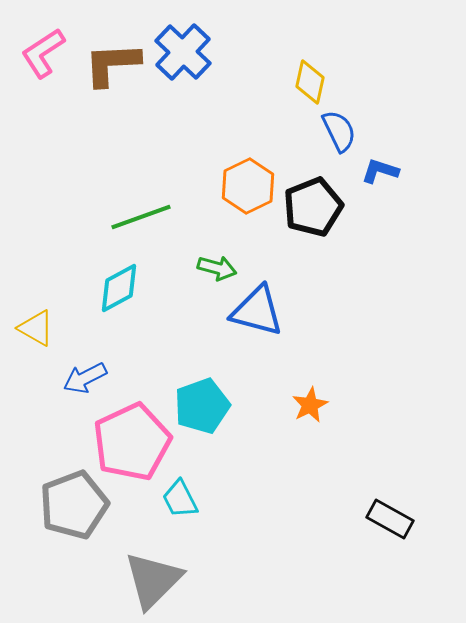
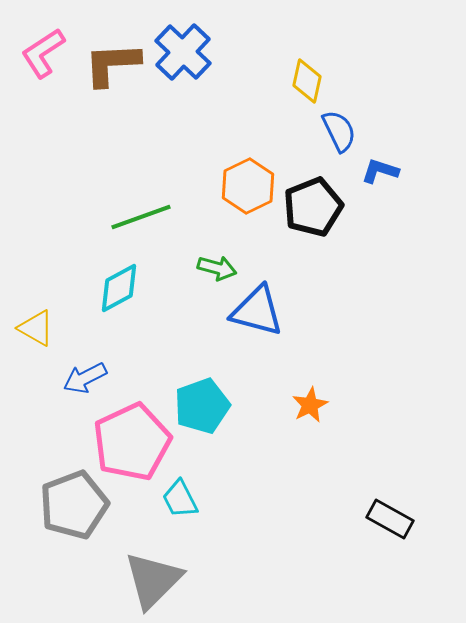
yellow diamond: moved 3 px left, 1 px up
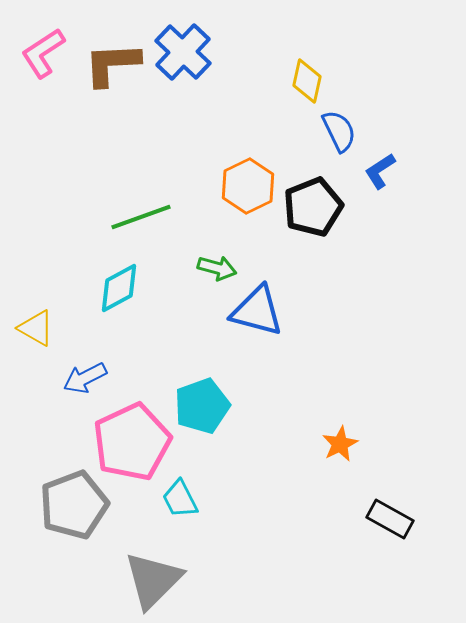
blue L-shape: rotated 51 degrees counterclockwise
orange star: moved 30 px right, 39 px down
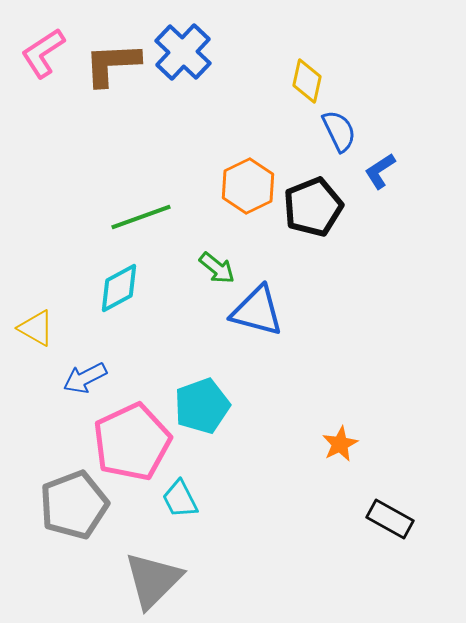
green arrow: rotated 24 degrees clockwise
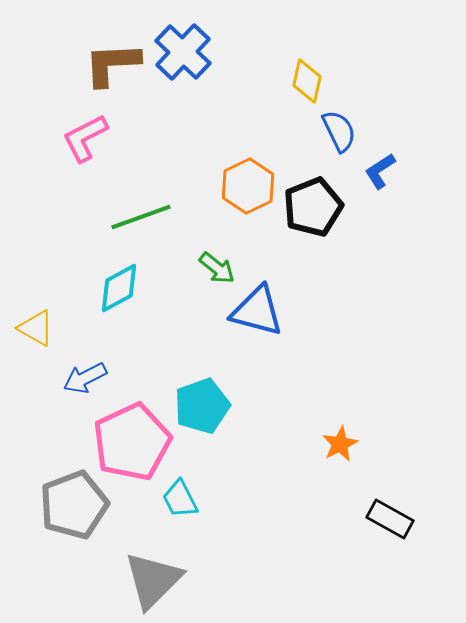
pink L-shape: moved 42 px right, 85 px down; rotated 6 degrees clockwise
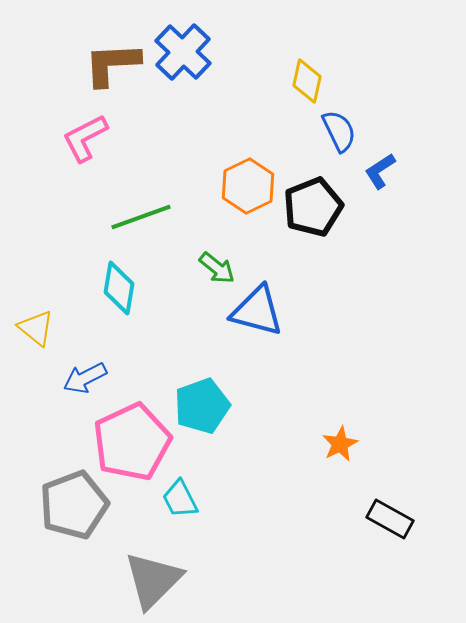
cyan diamond: rotated 52 degrees counterclockwise
yellow triangle: rotated 9 degrees clockwise
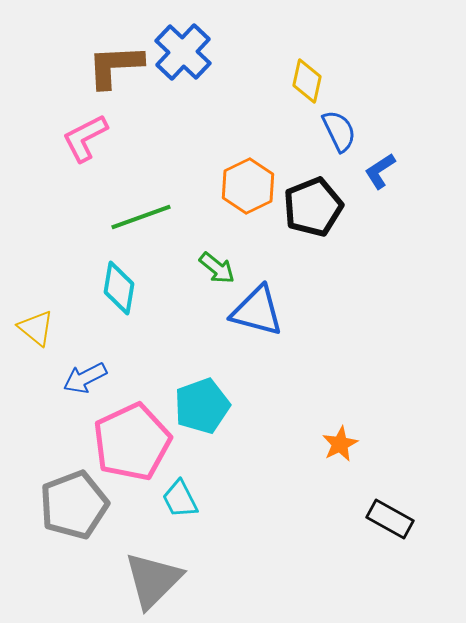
brown L-shape: moved 3 px right, 2 px down
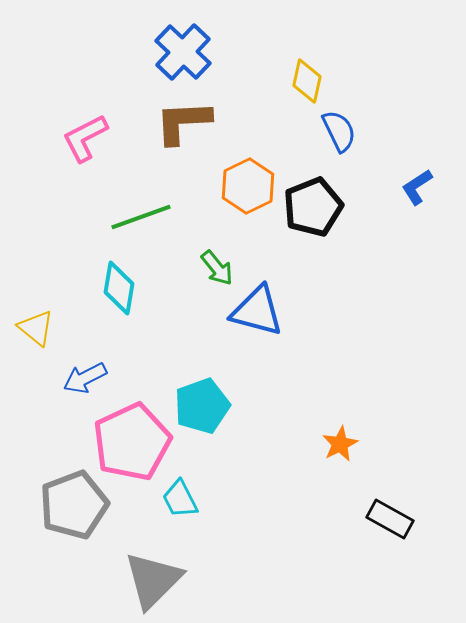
brown L-shape: moved 68 px right, 56 px down
blue L-shape: moved 37 px right, 16 px down
green arrow: rotated 12 degrees clockwise
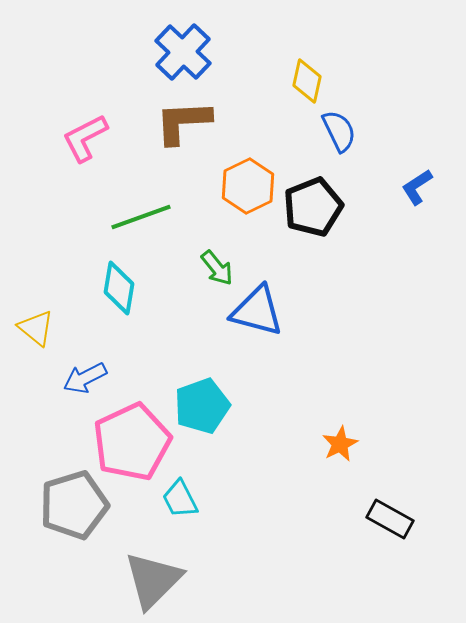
gray pentagon: rotated 4 degrees clockwise
